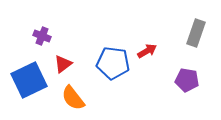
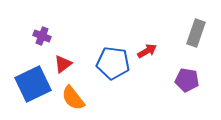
blue square: moved 4 px right, 4 px down
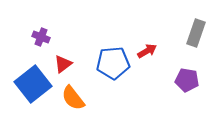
purple cross: moved 1 px left, 1 px down
blue pentagon: rotated 12 degrees counterclockwise
blue square: rotated 12 degrees counterclockwise
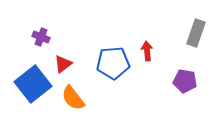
red arrow: rotated 66 degrees counterclockwise
purple pentagon: moved 2 px left, 1 px down
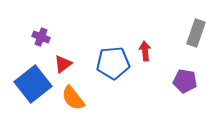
red arrow: moved 2 px left
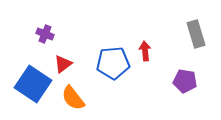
gray rectangle: moved 1 px down; rotated 36 degrees counterclockwise
purple cross: moved 4 px right, 3 px up
blue square: rotated 18 degrees counterclockwise
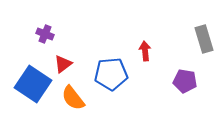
gray rectangle: moved 8 px right, 5 px down
blue pentagon: moved 2 px left, 11 px down
